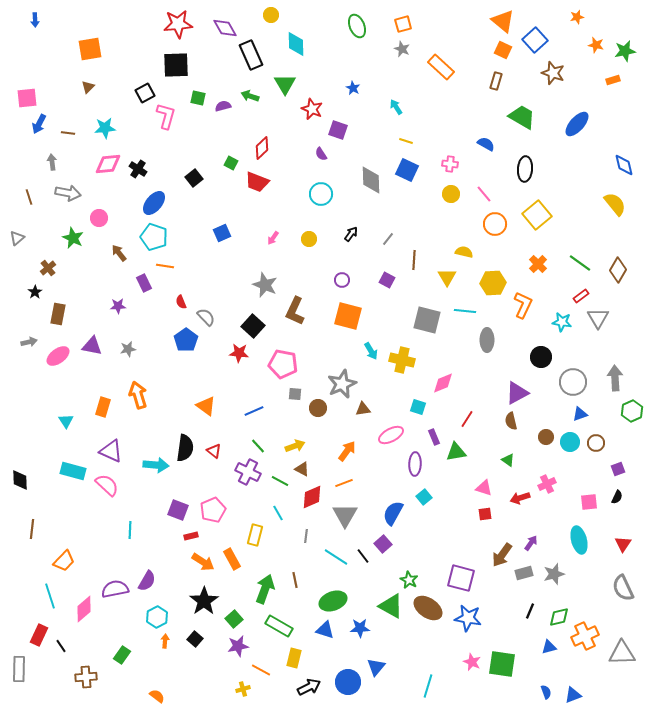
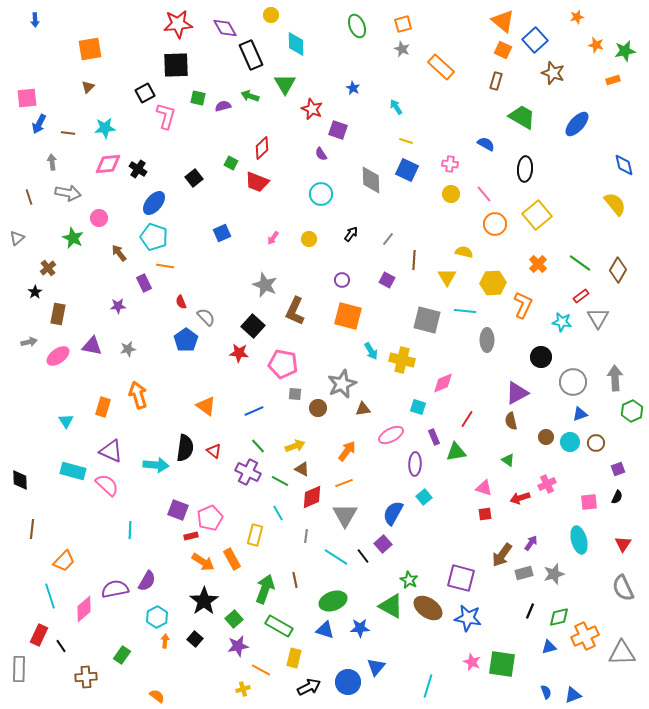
pink pentagon at (213, 510): moved 3 px left, 8 px down
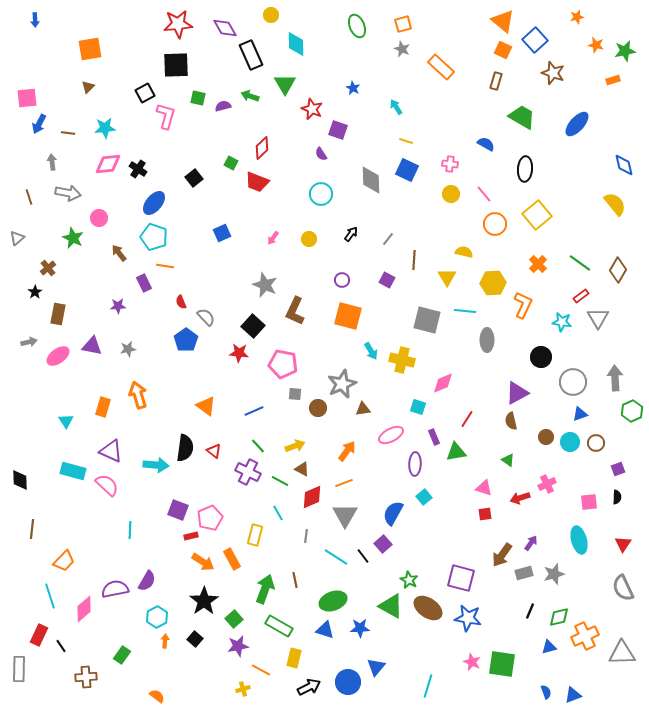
black semicircle at (617, 497): rotated 24 degrees counterclockwise
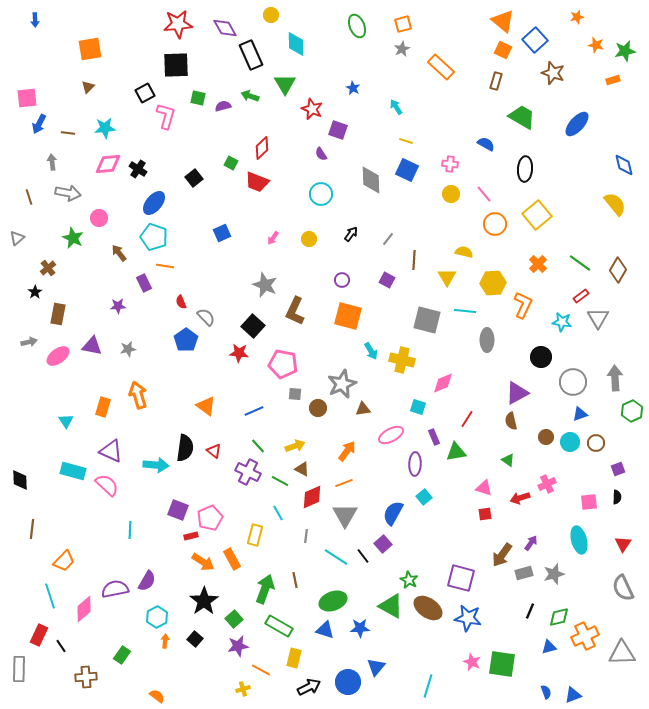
gray star at (402, 49): rotated 21 degrees clockwise
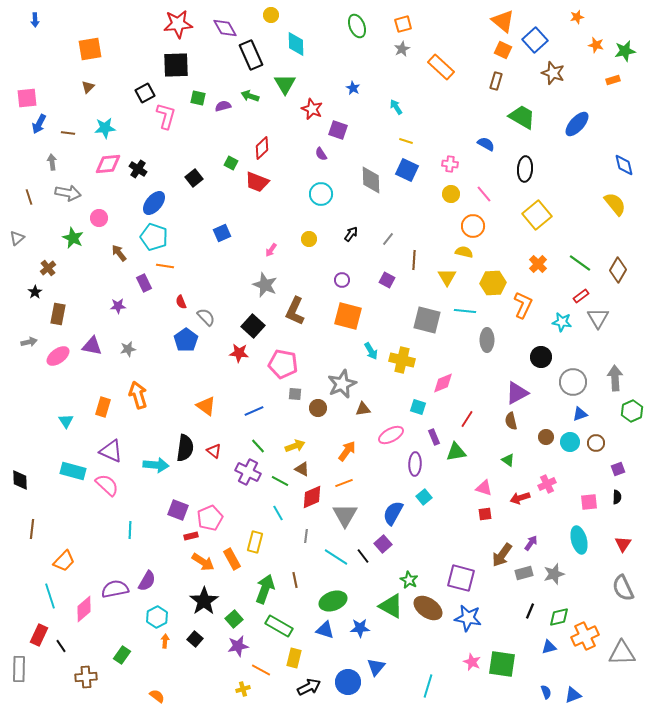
orange circle at (495, 224): moved 22 px left, 2 px down
pink arrow at (273, 238): moved 2 px left, 12 px down
yellow rectangle at (255, 535): moved 7 px down
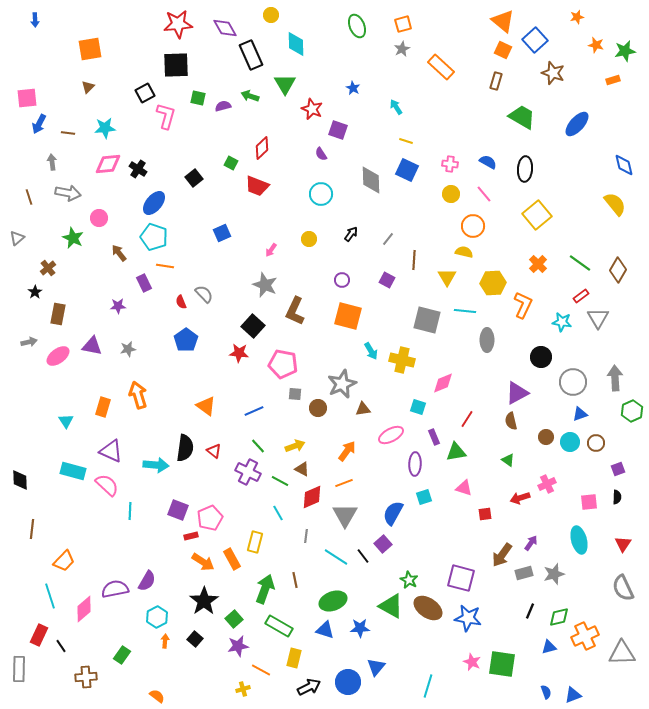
blue semicircle at (486, 144): moved 2 px right, 18 px down
red trapezoid at (257, 182): moved 4 px down
gray semicircle at (206, 317): moved 2 px left, 23 px up
pink triangle at (484, 488): moved 20 px left
cyan square at (424, 497): rotated 21 degrees clockwise
cyan line at (130, 530): moved 19 px up
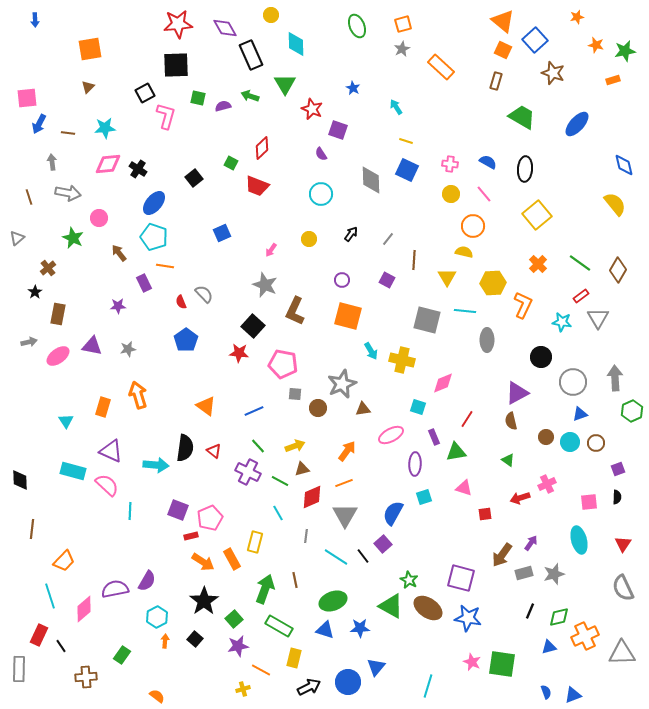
brown triangle at (302, 469): rotated 42 degrees counterclockwise
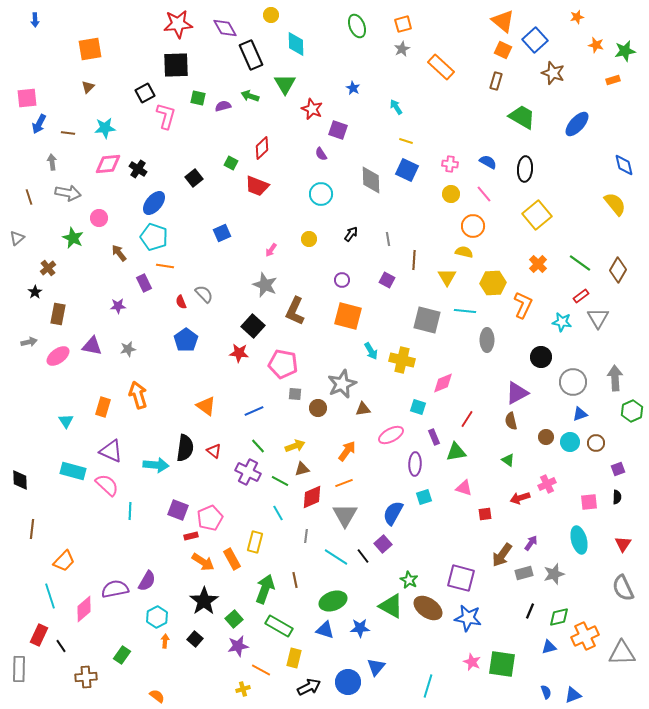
gray line at (388, 239): rotated 48 degrees counterclockwise
